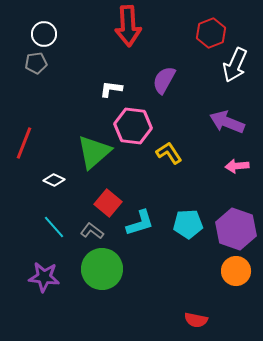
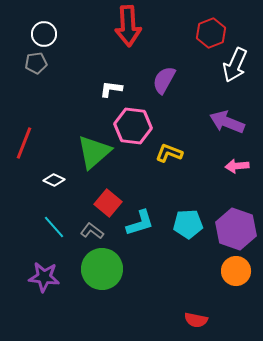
yellow L-shape: rotated 36 degrees counterclockwise
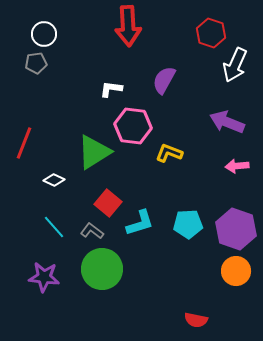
red hexagon: rotated 20 degrees counterclockwise
green triangle: rotated 9 degrees clockwise
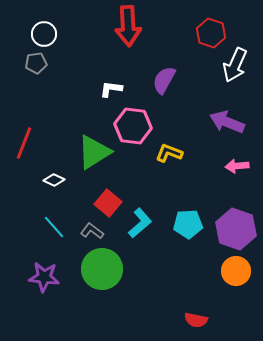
cyan L-shape: rotated 24 degrees counterclockwise
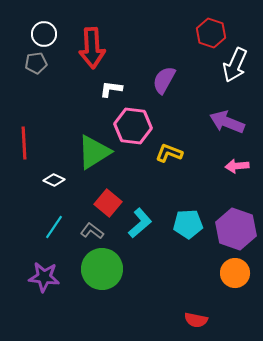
red arrow: moved 36 px left, 22 px down
red line: rotated 24 degrees counterclockwise
cyan line: rotated 75 degrees clockwise
orange circle: moved 1 px left, 2 px down
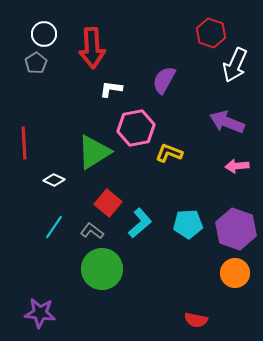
gray pentagon: rotated 25 degrees counterclockwise
pink hexagon: moved 3 px right, 2 px down; rotated 18 degrees counterclockwise
purple star: moved 4 px left, 36 px down
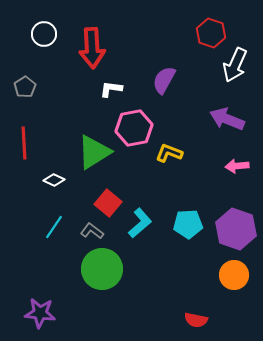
gray pentagon: moved 11 px left, 24 px down
purple arrow: moved 3 px up
pink hexagon: moved 2 px left
orange circle: moved 1 px left, 2 px down
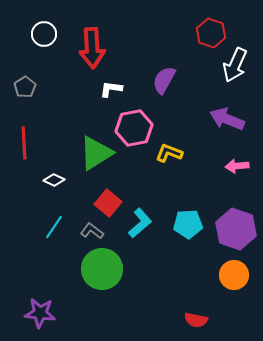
green triangle: moved 2 px right, 1 px down
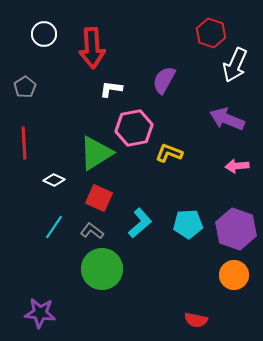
red square: moved 9 px left, 5 px up; rotated 16 degrees counterclockwise
